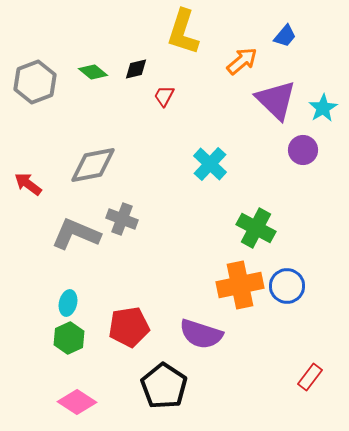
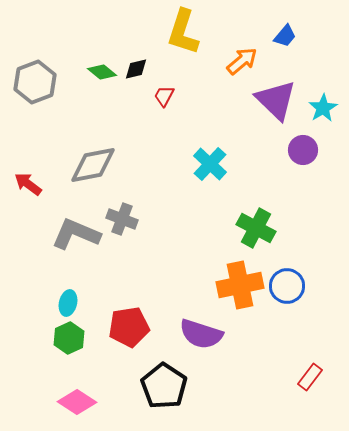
green diamond: moved 9 px right
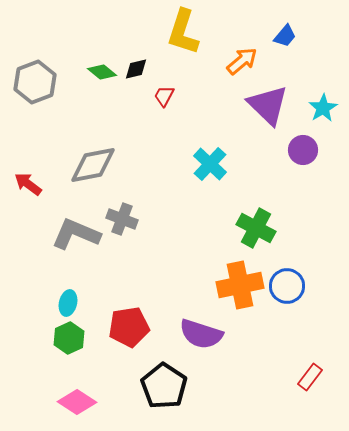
purple triangle: moved 8 px left, 5 px down
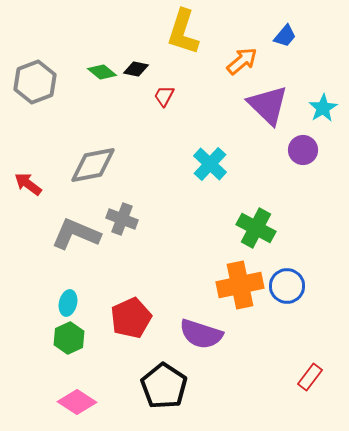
black diamond: rotated 25 degrees clockwise
red pentagon: moved 2 px right, 9 px up; rotated 15 degrees counterclockwise
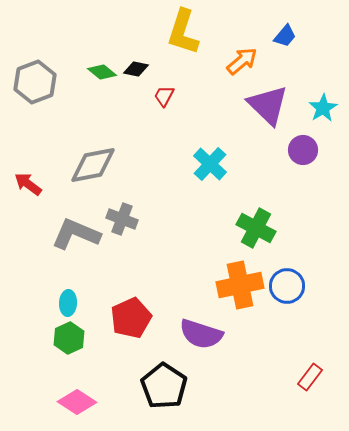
cyan ellipse: rotated 10 degrees counterclockwise
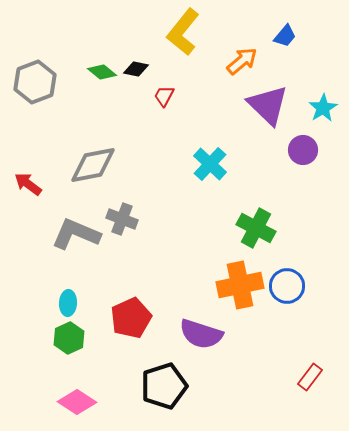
yellow L-shape: rotated 21 degrees clockwise
black pentagon: rotated 21 degrees clockwise
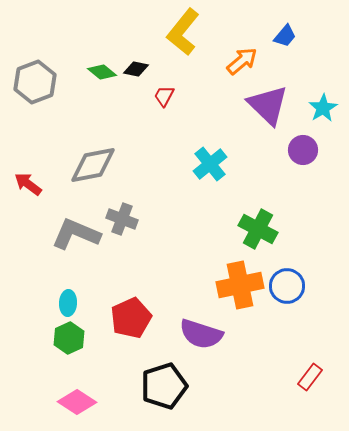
cyan cross: rotated 8 degrees clockwise
green cross: moved 2 px right, 1 px down
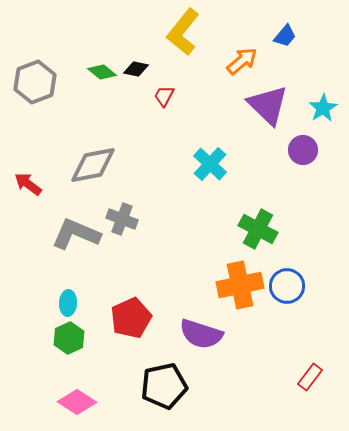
cyan cross: rotated 8 degrees counterclockwise
black pentagon: rotated 6 degrees clockwise
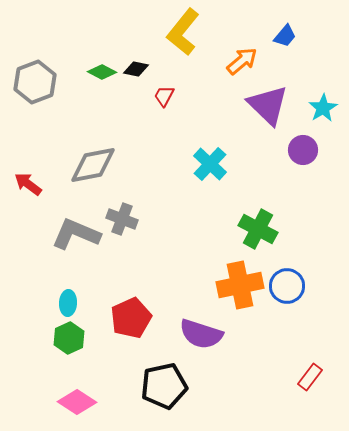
green diamond: rotated 12 degrees counterclockwise
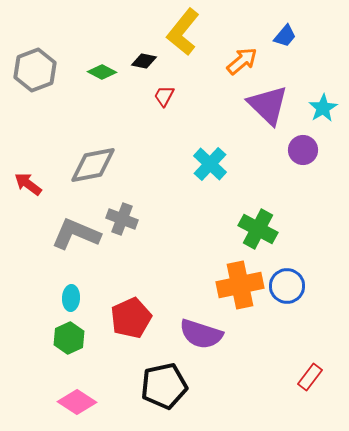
black diamond: moved 8 px right, 8 px up
gray hexagon: moved 12 px up
cyan ellipse: moved 3 px right, 5 px up
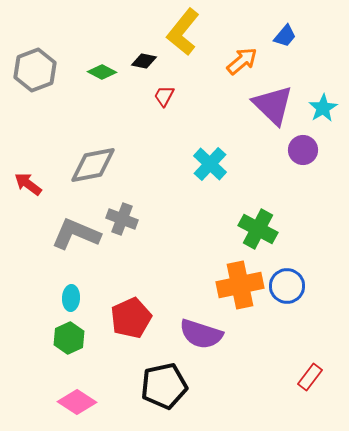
purple triangle: moved 5 px right
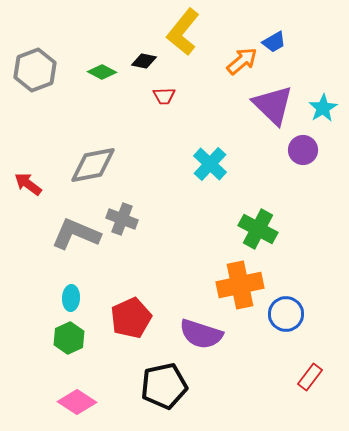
blue trapezoid: moved 11 px left, 6 px down; rotated 20 degrees clockwise
red trapezoid: rotated 120 degrees counterclockwise
blue circle: moved 1 px left, 28 px down
